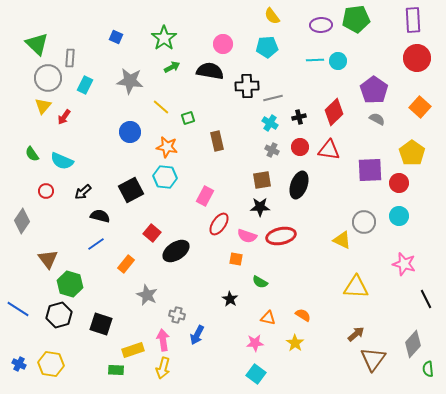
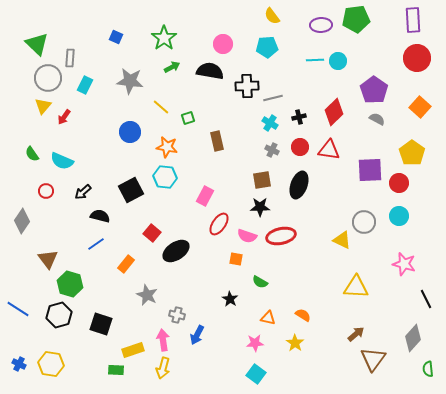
gray diamond at (413, 344): moved 6 px up
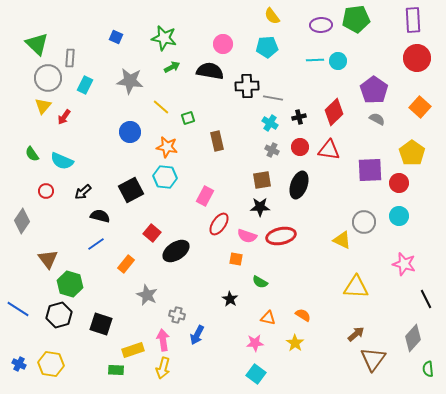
green star at (164, 38): rotated 25 degrees counterclockwise
gray line at (273, 98): rotated 24 degrees clockwise
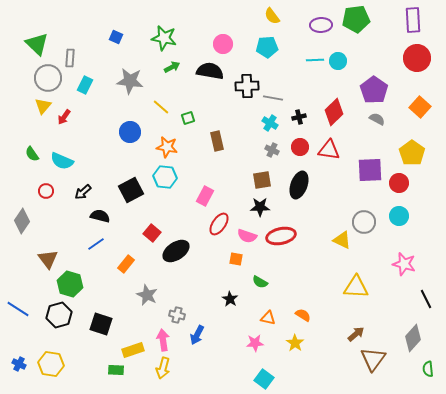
cyan square at (256, 374): moved 8 px right, 5 px down
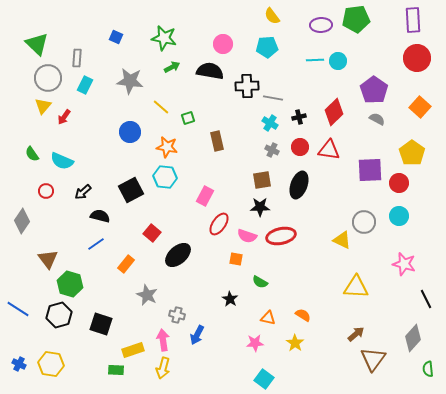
gray rectangle at (70, 58): moved 7 px right
black ellipse at (176, 251): moved 2 px right, 4 px down; rotated 8 degrees counterclockwise
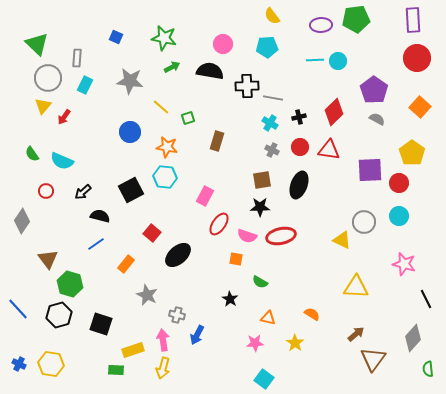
brown rectangle at (217, 141): rotated 30 degrees clockwise
blue line at (18, 309): rotated 15 degrees clockwise
orange semicircle at (303, 315): moved 9 px right, 1 px up
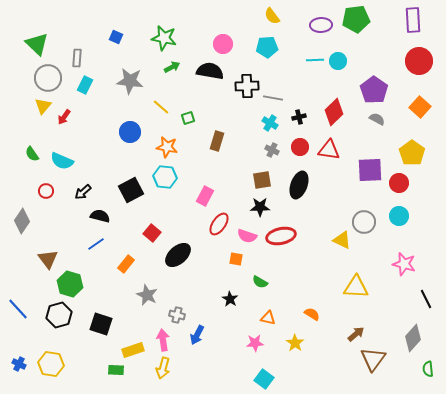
red circle at (417, 58): moved 2 px right, 3 px down
